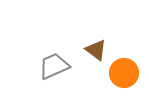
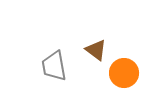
gray trapezoid: rotated 76 degrees counterclockwise
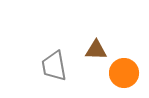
brown triangle: rotated 35 degrees counterclockwise
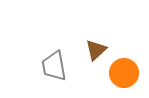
brown triangle: rotated 45 degrees counterclockwise
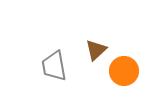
orange circle: moved 2 px up
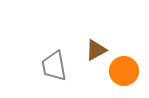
brown triangle: rotated 15 degrees clockwise
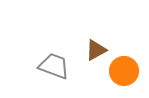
gray trapezoid: rotated 120 degrees clockwise
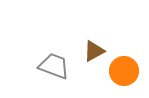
brown triangle: moved 2 px left, 1 px down
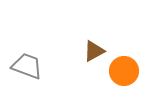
gray trapezoid: moved 27 px left
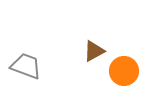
gray trapezoid: moved 1 px left
